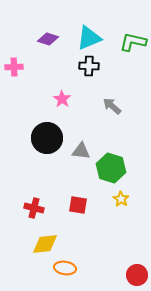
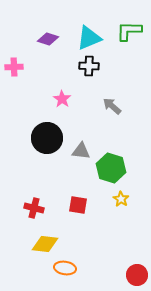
green L-shape: moved 4 px left, 11 px up; rotated 12 degrees counterclockwise
yellow diamond: rotated 12 degrees clockwise
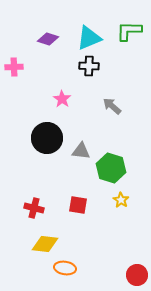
yellow star: moved 1 px down
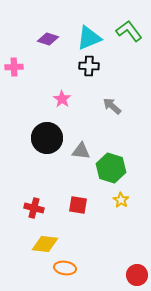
green L-shape: rotated 52 degrees clockwise
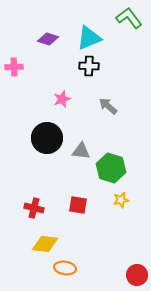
green L-shape: moved 13 px up
pink star: rotated 18 degrees clockwise
gray arrow: moved 4 px left
yellow star: rotated 28 degrees clockwise
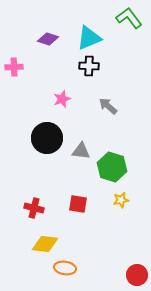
green hexagon: moved 1 px right, 1 px up
red square: moved 1 px up
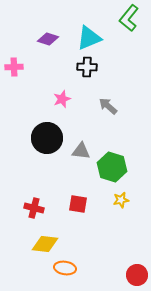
green L-shape: rotated 104 degrees counterclockwise
black cross: moved 2 px left, 1 px down
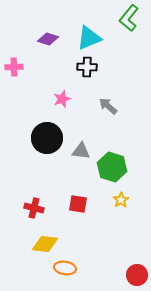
yellow star: rotated 21 degrees counterclockwise
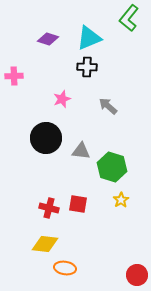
pink cross: moved 9 px down
black circle: moved 1 px left
red cross: moved 15 px right
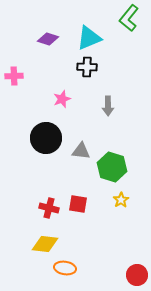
gray arrow: rotated 132 degrees counterclockwise
